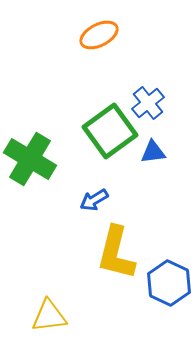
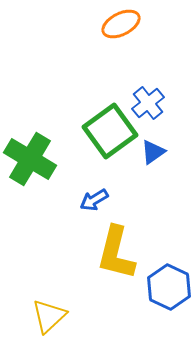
orange ellipse: moved 22 px right, 11 px up
blue triangle: rotated 28 degrees counterclockwise
blue hexagon: moved 4 px down
yellow triangle: rotated 36 degrees counterclockwise
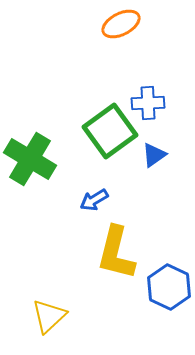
blue cross: rotated 36 degrees clockwise
blue triangle: moved 1 px right, 3 px down
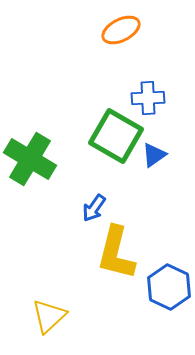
orange ellipse: moved 6 px down
blue cross: moved 5 px up
green square: moved 6 px right, 5 px down; rotated 24 degrees counterclockwise
blue arrow: moved 8 px down; rotated 24 degrees counterclockwise
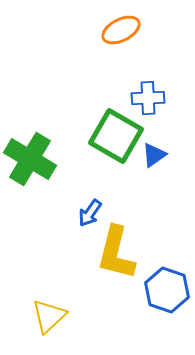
blue arrow: moved 4 px left, 5 px down
blue hexagon: moved 2 px left, 3 px down; rotated 6 degrees counterclockwise
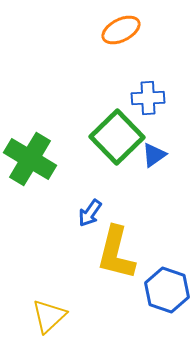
green square: moved 1 px right, 1 px down; rotated 16 degrees clockwise
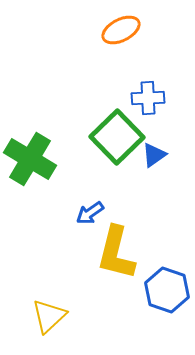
blue arrow: rotated 20 degrees clockwise
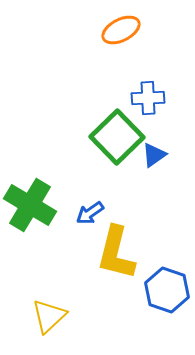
green cross: moved 46 px down
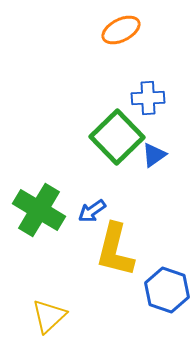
green cross: moved 9 px right, 5 px down
blue arrow: moved 2 px right, 2 px up
yellow L-shape: moved 1 px left, 3 px up
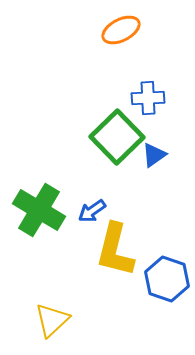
blue hexagon: moved 11 px up
yellow triangle: moved 3 px right, 4 px down
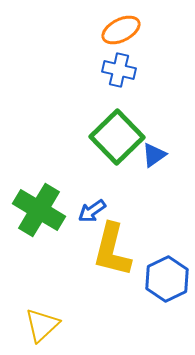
blue cross: moved 29 px left, 28 px up; rotated 16 degrees clockwise
yellow L-shape: moved 3 px left
blue hexagon: rotated 15 degrees clockwise
yellow triangle: moved 10 px left, 5 px down
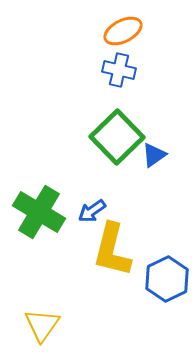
orange ellipse: moved 2 px right, 1 px down
green cross: moved 2 px down
yellow triangle: rotated 12 degrees counterclockwise
